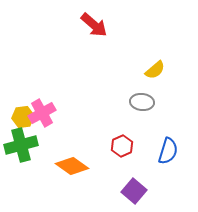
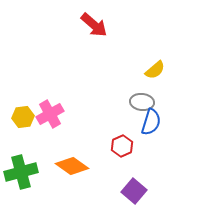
pink cross: moved 8 px right, 1 px down
green cross: moved 27 px down
blue semicircle: moved 17 px left, 29 px up
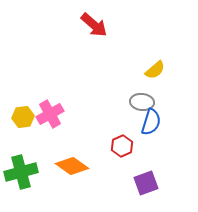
purple square: moved 12 px right, 8 px up; rotated 30 degrees clockwise
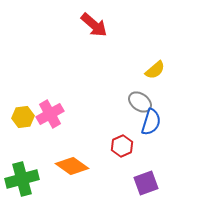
gray ellipse: moved 2 px left; rotated 30 degrees clockwise
green cross: moved 1 px right, 7 px down
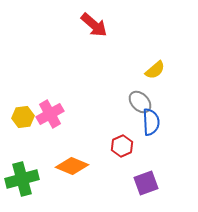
gray ellipse: rotated 10 degrees clockwise
blue semicircle: rotated 20 degrees counterclockwise
orange diamond: rotated 12 degrees counterclockwise
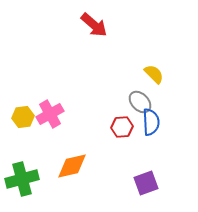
yellow semicircle: moved 1 px left, 4 px down; rotated 95 degrees counterclockwise
red hexagon: moved 19 px up; rotated 20 degrees clockwise
orange diamond: rotated 36 degrees counterclockwise
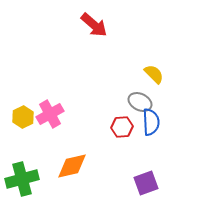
gray ellipse: rotated 20 degrees counterclockwise
yellow hexagon: rotated 20 degrees counterclockwise
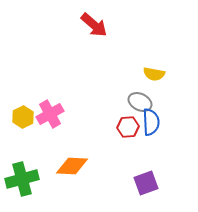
yellow semicircle: rotated 145 degrees clockwise
red hexagon: moved 6 px right
orange diamond: rotated 16 degrees clockwise
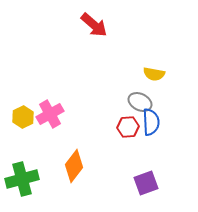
orange diamond: moved 2 px right; rotated 56 degrees counterclockwise
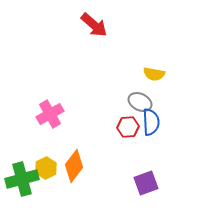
yellow hexagon: moved 23 px right, 51 px down
